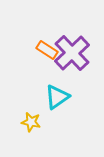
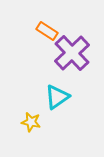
orange rectangle: moved 19 px up
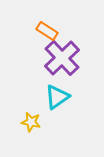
purple cross: moved 10 px left, 5 px down
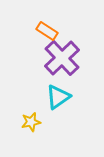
cyan triangle: moved 1 px right
yellow star: rotated 24 degrees counterclockwise
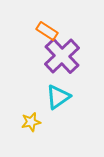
purple cross: moved 2 px up
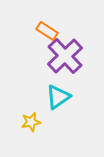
purple cross: moved 3 px right
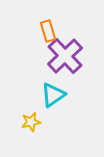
orange rectangle: moved 1 px right; rotated 40 degrees clockwise
cyan triangle: moved 5 px left, 2 px up
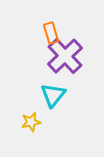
orange rectangle: moved 3 px right, 2 px down
cyan triangle: rotated 16 degrees counterclockwise
